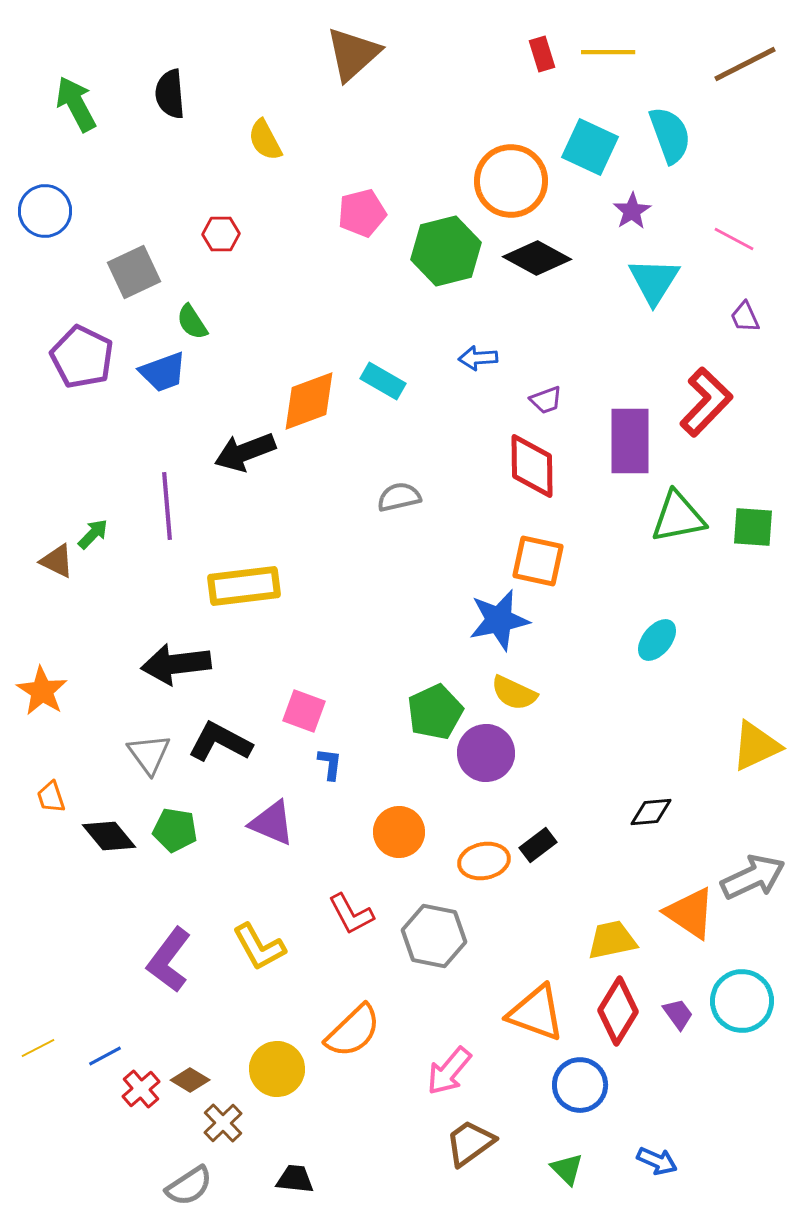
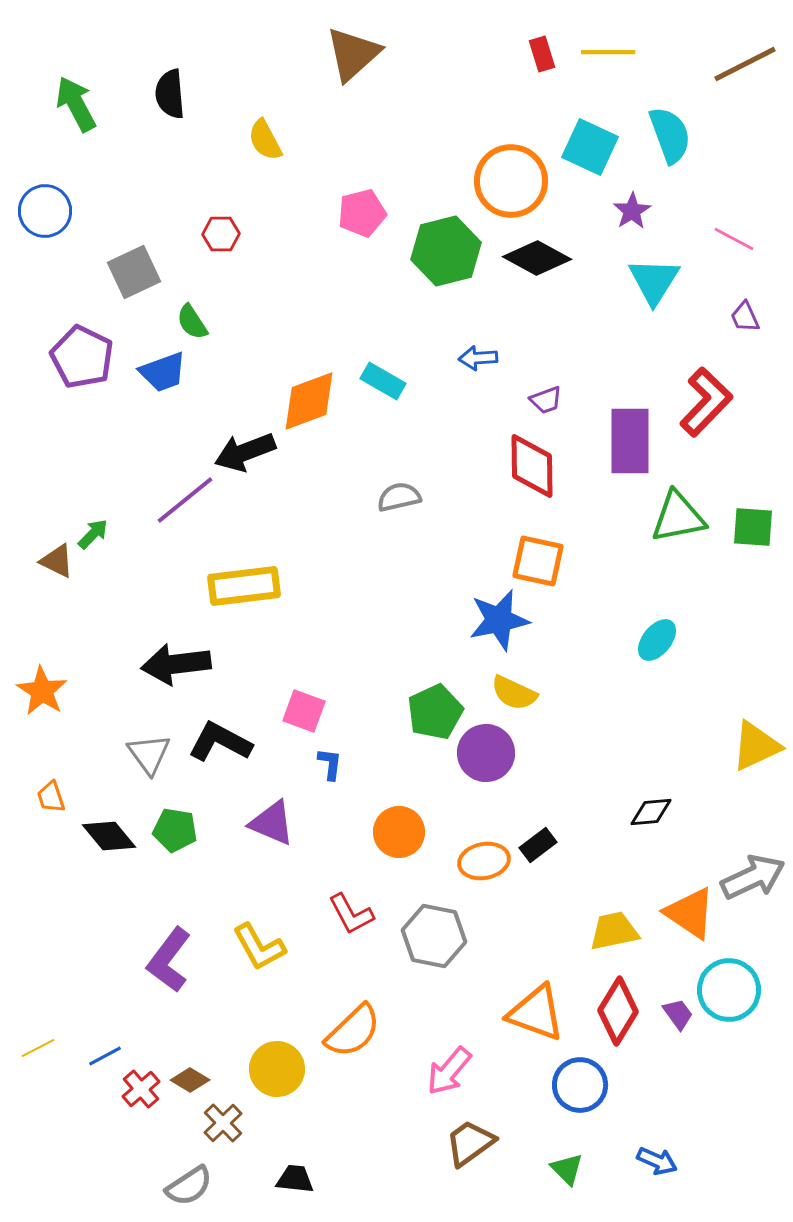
purple line at (167, 506): moved 18 px right, 6 px up; rotated 56 degrees clockwise
yellow trapezoid at (612, 940): moved 2 px right, 9 px up
cyan circle at (742, 1001): moved 13 px left, 11 px up
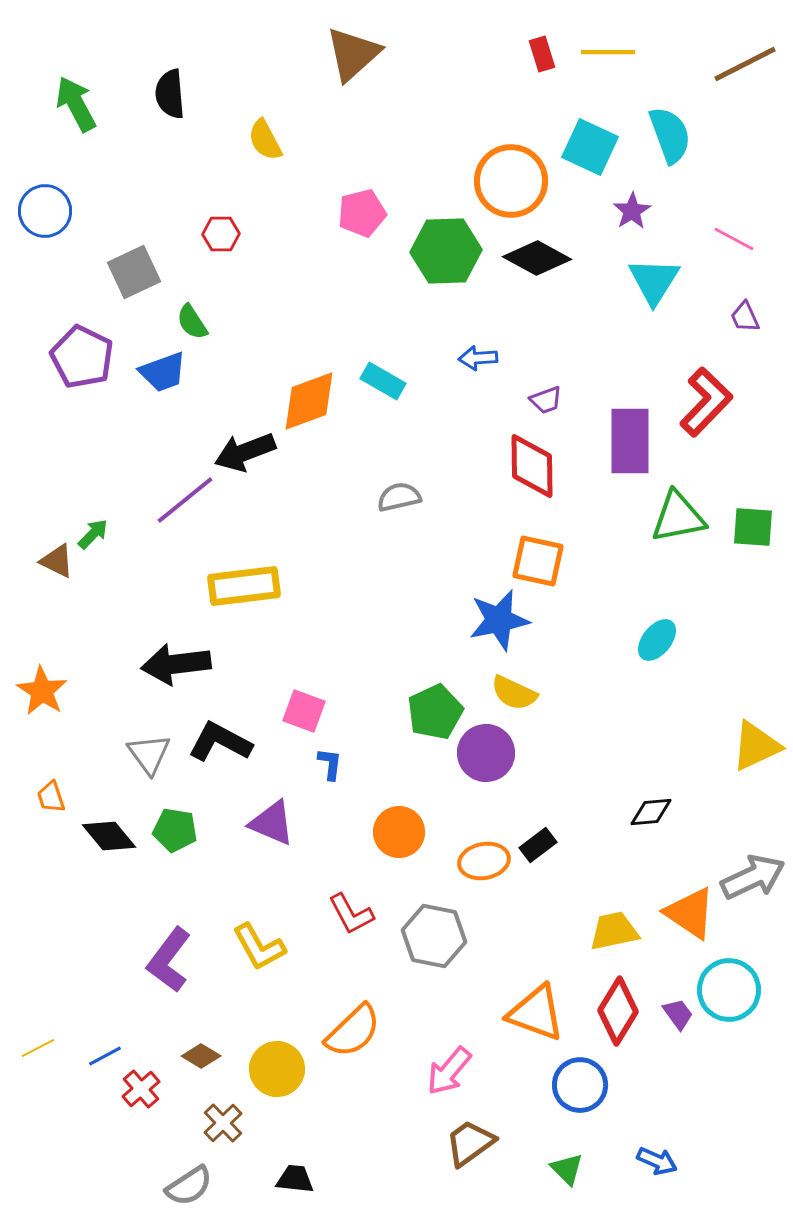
green hexagon at (446, 251): rotated 12 degrees clockwise
brown diamond at (190, 1080): moved 11 px right, 24 px up
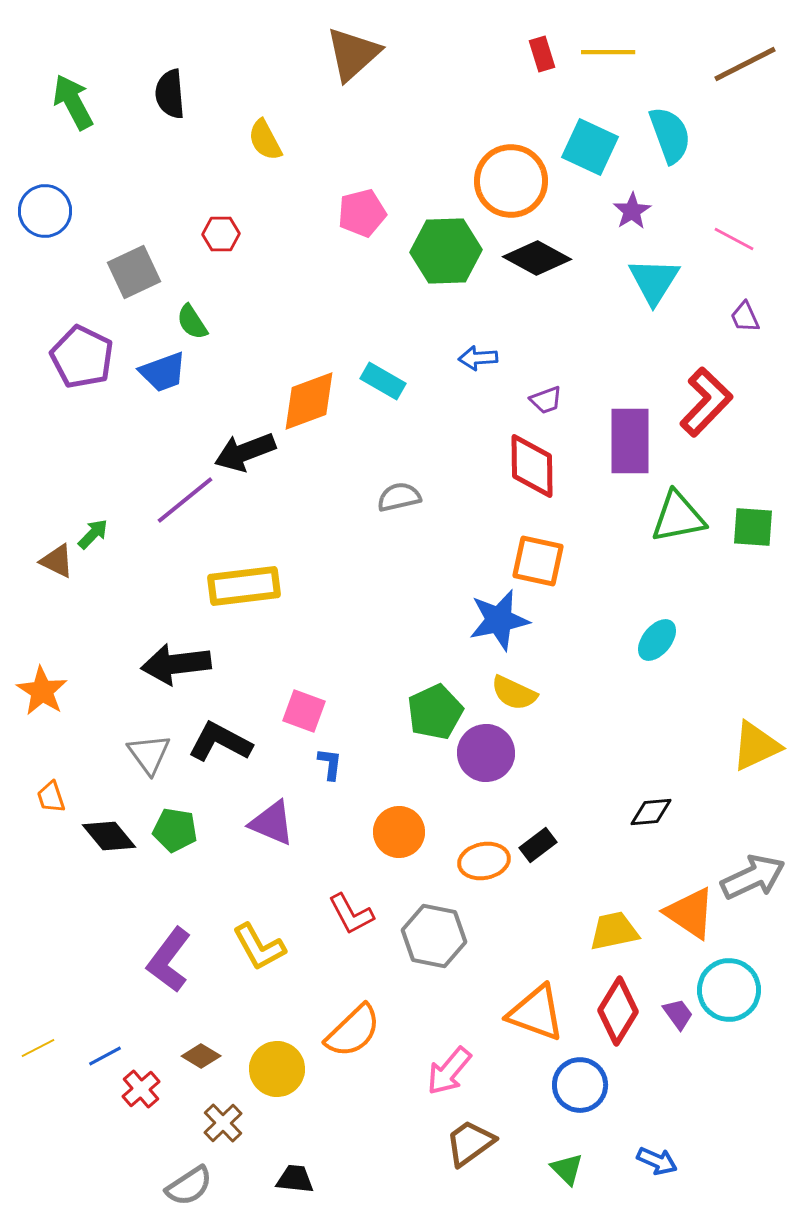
green arrow at (76, 104): moved 3 px left, 2 px up
